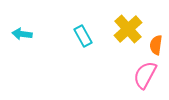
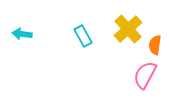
orange semicircle: moved 1 px left
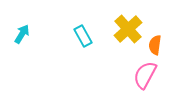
cyan arrow: rotated 114 degrees clockwise
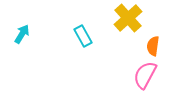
yellow cross: moved 11 px up
orange semicircle: moved 2 px left, 1 px down
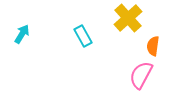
pink semicircle: moved 4 px left
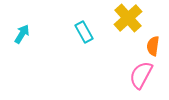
cyan rectangle: moved 1 px right, 4 px up
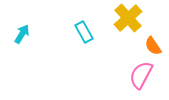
orange semicircle: rotated 42 degrees counterclockwise
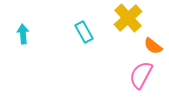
cyan arrow: moved 1 px right; rotated 36 degrees counterclockwise
orange semicircle: rotated 18 degrees counterclockwise
